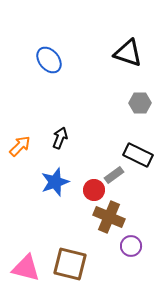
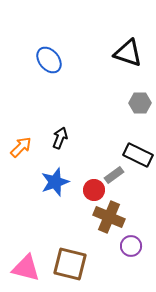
orange arrow: moved 1 px right, 1 px down
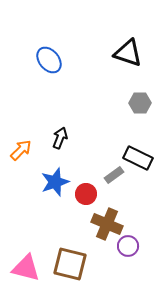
orange arrow: moved 3 px down
black rectangle: moved 3 px down
red circle: moved 8 px left, 4 px down
brown cross: moved 2 px left, 7 px down
purple circle: moved 3 px left
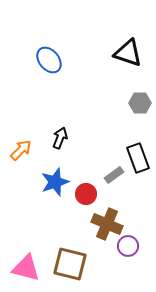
black rectangle: rotated 44 degrees clockwise
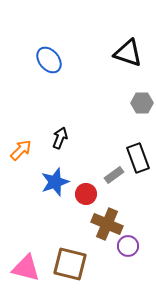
gray hexagon: moved 2 px right
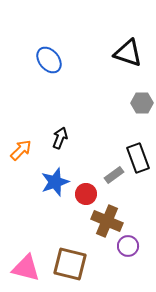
brown cross: moved 3 px up
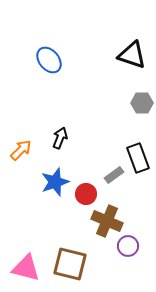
black triangle: moved 4 px right, 2 px down
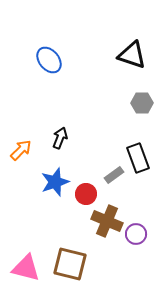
purple circle: moved 8 px right, 12 px up
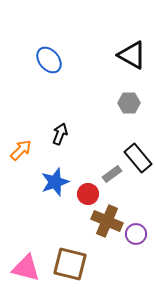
black triangle: rotated 12 degrees clockwise
gray hexagon: moved 13 px left
black arrow: moved 4 px up
black rectangle: rotated 20 degrees counterclockwise
gray rectangle: moved 2 px left, 1 px up
red circle: moved 2 px right
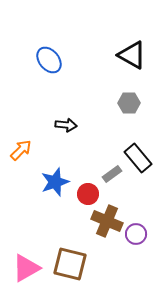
black arrow: moved 6 px right, 9 px up; rotated 75 degrees clockwise
pink triangle: rotated 44 degrees counterclockwise
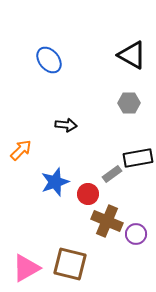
black rectangle: rotated 60 degrees counterclockwise
